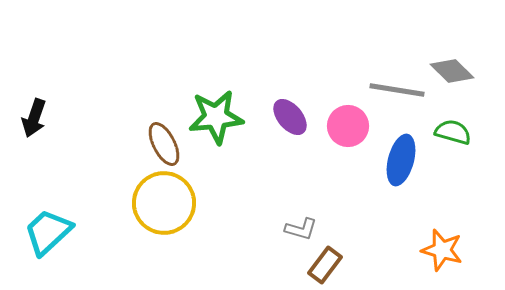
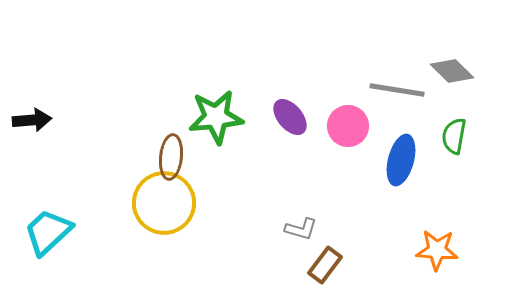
black arrow: moved 2 px left, 2 px down; rotated 114 degrees counterclockwise
green semicircle: moved 1 px right, 4 px down; rotated 96 degrees counterclockwise
brown ellipse: moved 7 px right, 13 px down; rotated 33 degrees clockwise
orange star: moved 5 px left; rotated 12 degrees counterclockwise
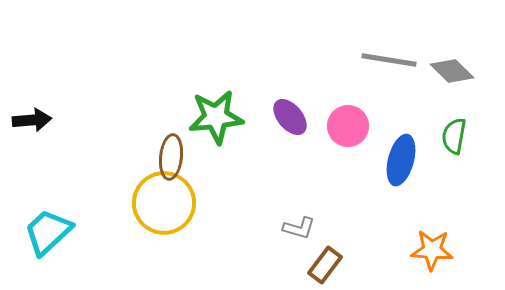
gray line: moved 8 px left, 30 px up
gray L-shape: moved 2 px left, 1 px up
orange star: moved 5 px left
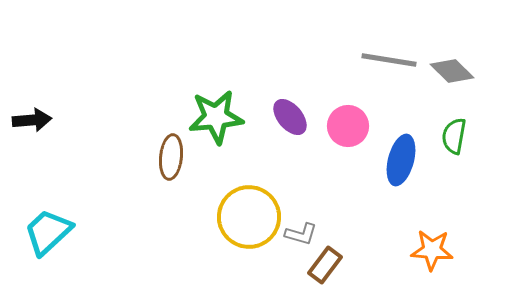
yellow circle: moved 85 px right, 14 px down
gray L-shape: moved 2 px right, 6 px down
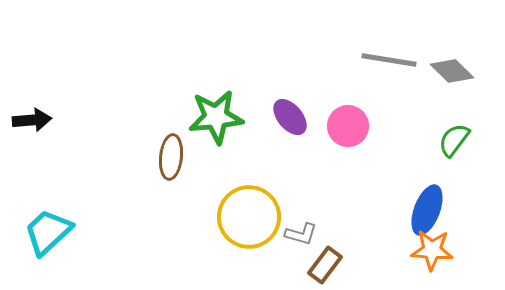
green semicircle: moved 4 px down; rotated 27 degrees clockwise
blue ellipse: moved 26 px right, 50 px down; rotated 6 degrees clockwise
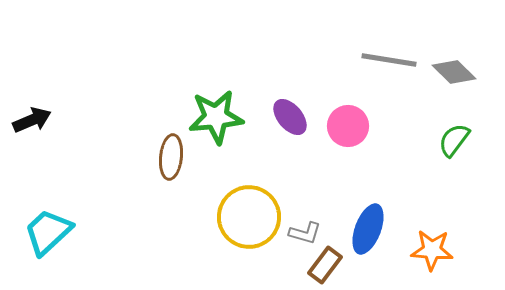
gray diamond: moved 2 px right, 1 px down
black arrow: rotated 18 degrees counterclockwise
blue ellipse: moved 59 px left, 19 px down
gray L-shape: moved 4 px right, 1 px up
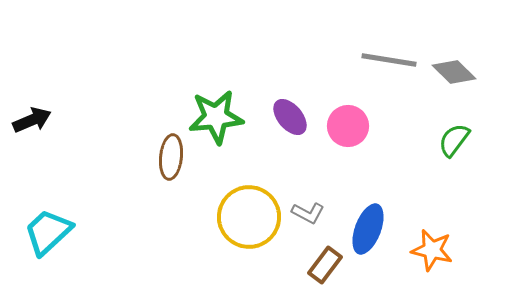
gray L-shape: moved 3 px right, 20 px up; rotated 12 degrees clockwise
orange star: rotated 9 degrees clockwise
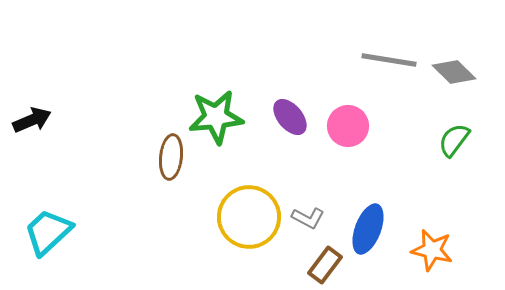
gray L-shape: moved 5 px down
